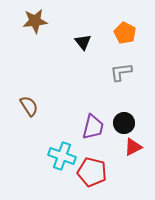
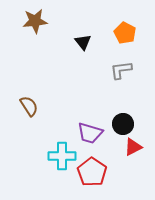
gray L-shape: moved 2 px up
black circle: moved 1 px left, 1 px down
purple trapezoid: moved 3 px left, 6 px down; rotated 92 degrees clockwise
cyan cross: rotated 20 degrees counterclockwise
red pentagon: rotated 20 degrees clockwise
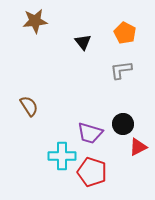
red triangle: moved 5 px right
red pentagon: rotated 16 degrees counterclockwise
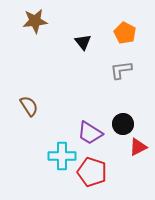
purple trapezoid: rotated 16 degrees clockwise
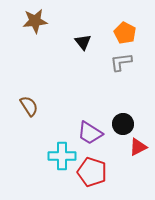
gray L-shape: moved 8 px up
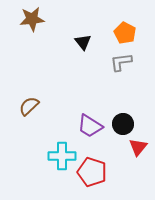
brown star: moved 3 px left, 2 px up
brown semicircle: rotated 100 degrees counterclockwise
purple trapezoid: moved 7 px up
red triangle: rotated 24 degrees counterclockwise
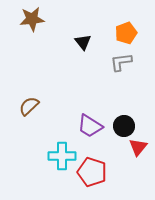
orange pentagon: moved 1 px right; rotated 25 degrees clockwise
black circle: moved 1 px right, 2 px down
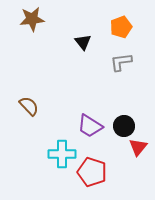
orange pentagon: moved 5 px left, 6 px up
brown semicircle: rotated 90 degrees clockwise
cyan cross: moved 2 px up
